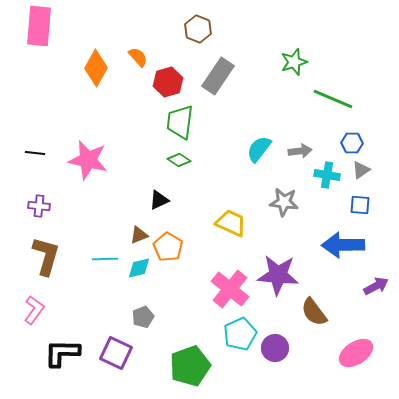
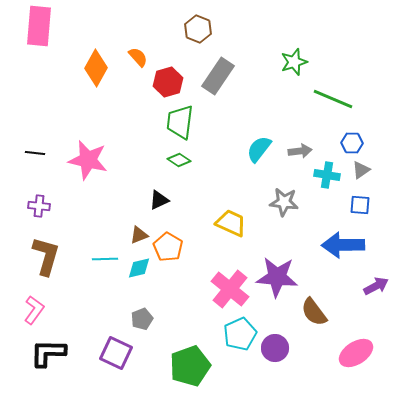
purple star: moved 1 px left, 2 px down
gray pentagon: moved 1 px left, 2 px down
black L-shape: moved 14 px left
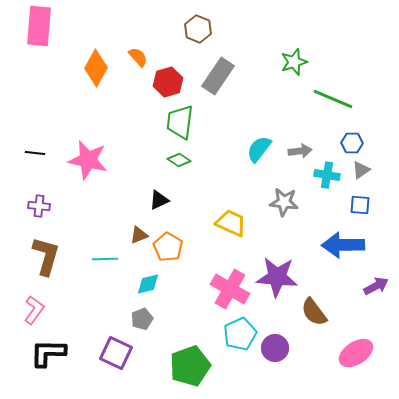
cyan diamond: moved 9 px right, 16 px down
pink cross: rotated 9 degrees counterclockwise
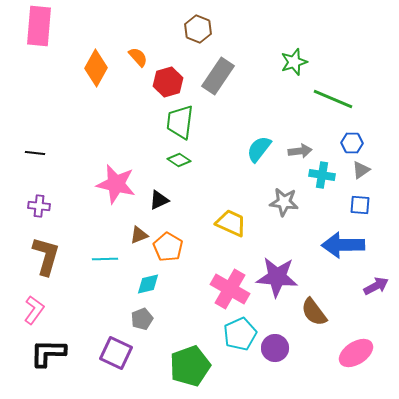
pink star: moved 28 px right, 24 px down
cyan cross: moved 5 px left
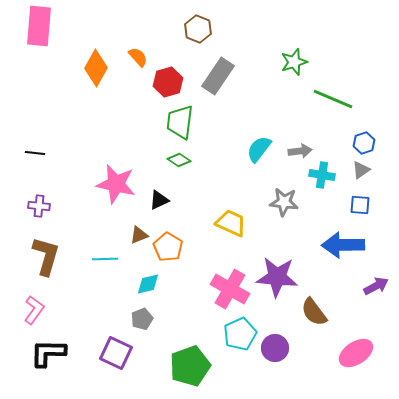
blue hexagon: moved 12 px right; rotated 20 degrees counterclockwise
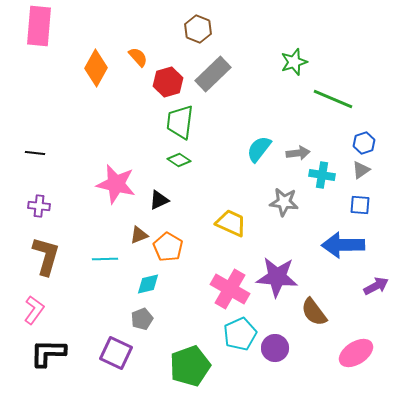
gray rectangle: moved 5 px left, 2 px up; rotated 12 degrees clockwise
gray arrow: moved 2 px left, 2 px down
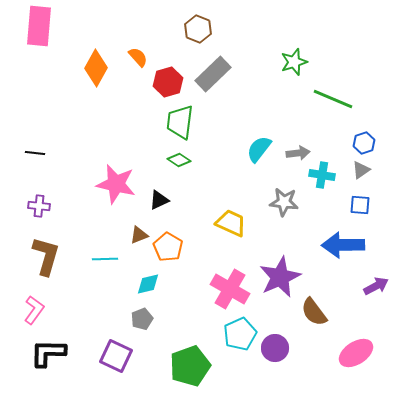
purple star: moved 3 px right; rotated 30 degrees counterclockwise
purple square: moved 3 px down
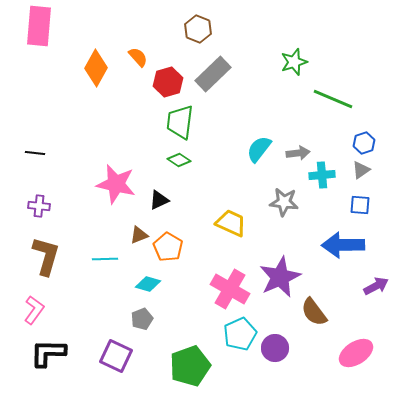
cyan cross: rotated 15 degrees counterclockwise
cyan diamond: rotated 30 degrees clockwise
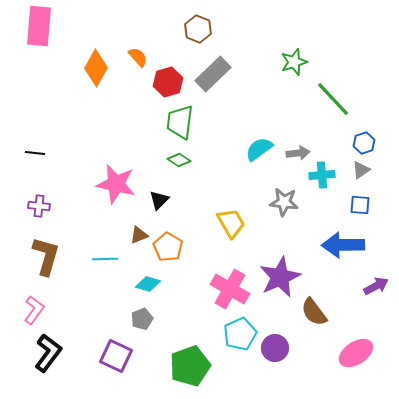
green line: rotated 24 degrees clockwise
cyan semicircle: rotated 16 degrees clockwise
black triangle: rotated 20 degrees counterclockwise
yellow trapezoid: rotated 36 degrees clockwise
black L-shape: rotated 126 degrees clockwise
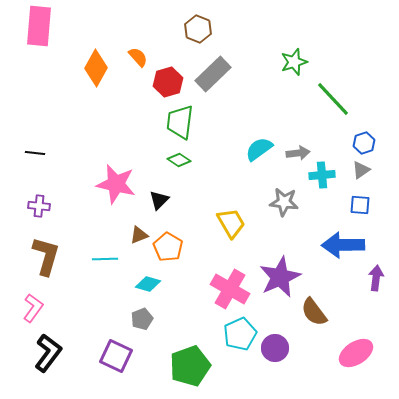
purple arrow: moved 8 px up; rotated 55 degrees counterclockwise
pink L-shape: moved 1 px left, 2 px up
